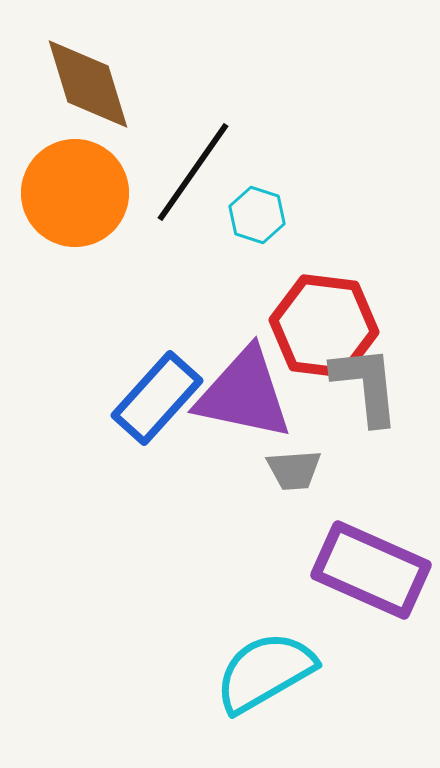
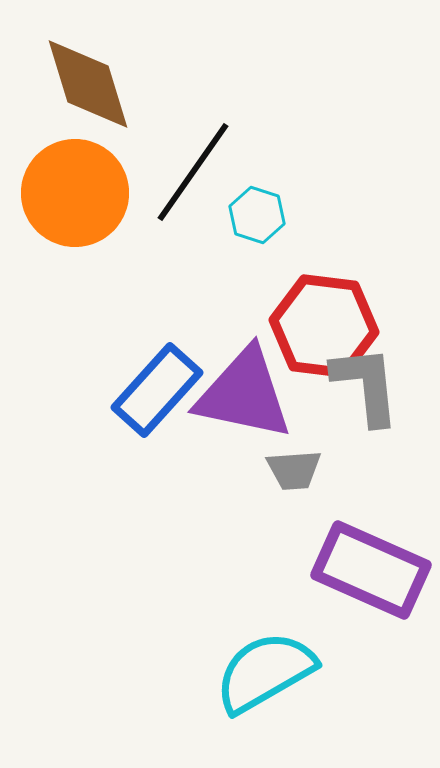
blue rectangle: moved 8 px up
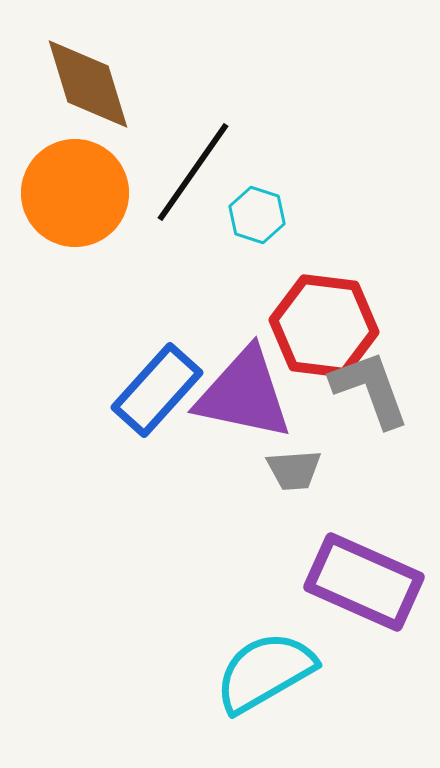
gray L-shape: moved 4 px right, 4 px down; rotated 14 degrees counterclockwise
purple rectangle: moved 7 px left, 12 px down
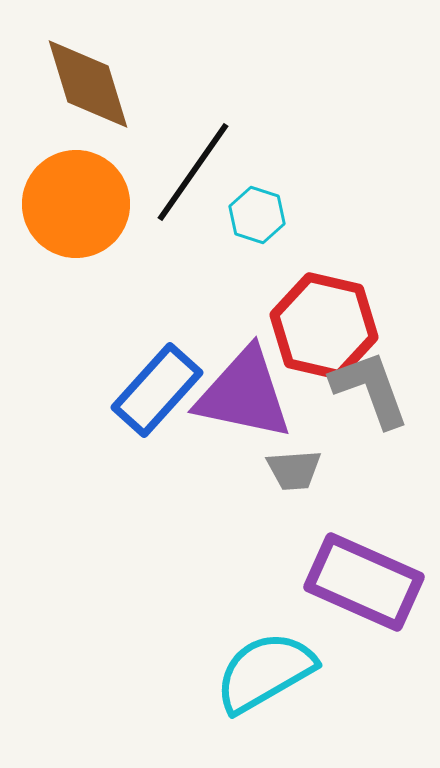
orange circle: moved 1 px right, 11 px down
red hexagon: rotated 6 degrees clockwise
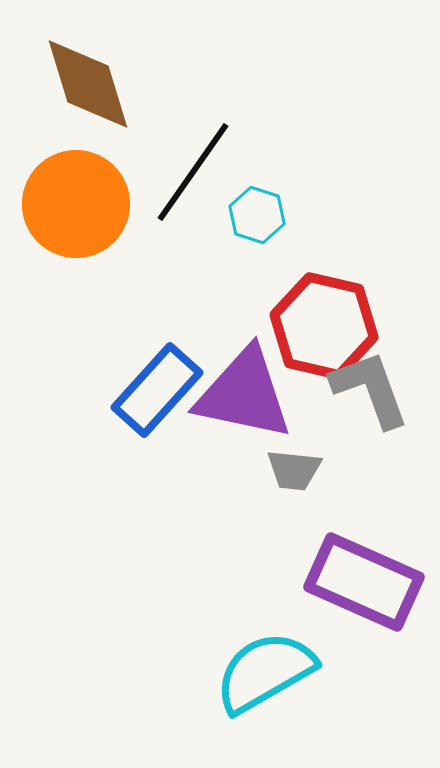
gray trapezoid: rotated 10 degrees clockwise
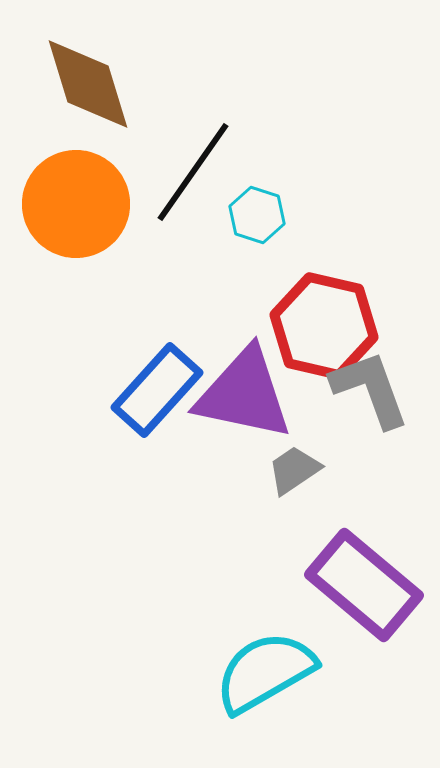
gray trapezoid: rotated 140 degrees clockwise
purple rectangle: moved 3 px down; rotated 16 degrees clockwise
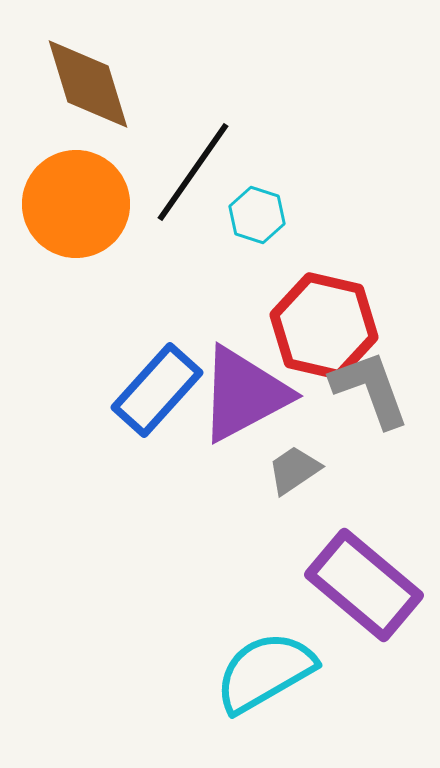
purple triangle: rotated 40 degrees counterclockwise
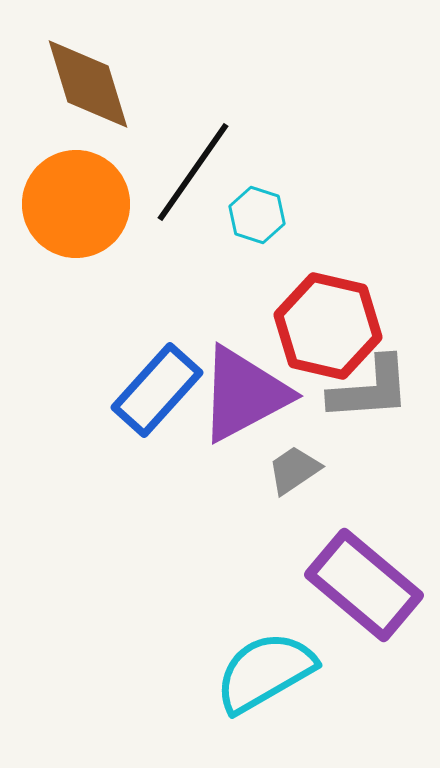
red hexagon: moved 4 px right
gray L-shape: rotated 106 degrees clockwise
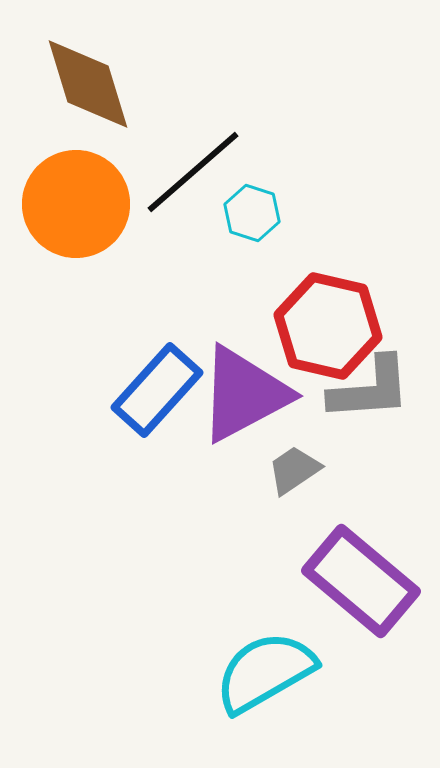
black line: rotated 14 degrees clockwise
cyan hexagon: moved 5 px left, 2 px up
purple rectangle: moved 3 px left, 4 px up
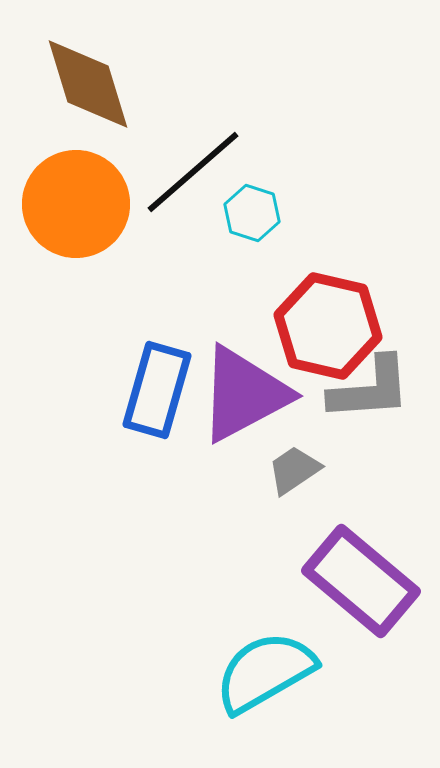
blue rectangle: rotated 26 degrees counterclockwise
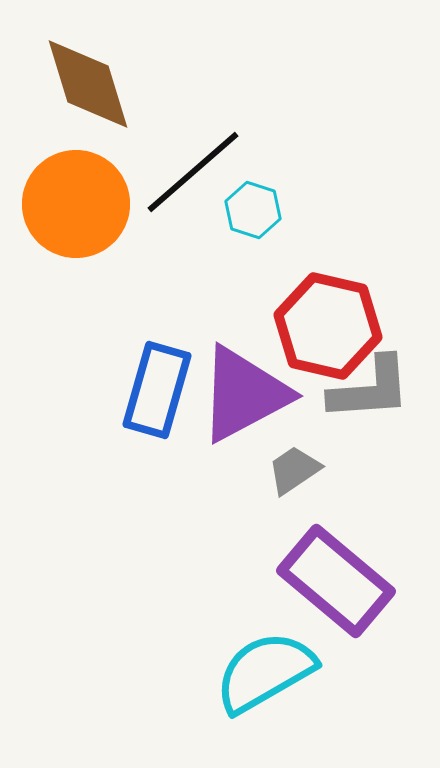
cyan hexagon: moved 1 px right, 3 px up
purple rectangle: moved 25 px left
